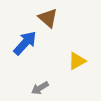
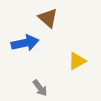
blue arrow: rotated 36 degrees clockwise
gray arrow: rotated 96 degrees counterclockwise
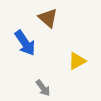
blue arrow: rotated 68 degrees clockwise
gray arrow: moved 3 px right
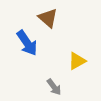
blue arrow: moved 2 px right
gray arrow: moved 11 px right, 1 px up
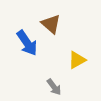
brown triangle: moved 3 px right, 6 px down
yellow triangle: moved 1 px up
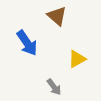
brown triangle: moved 6 px right, 8 px up
yellow triangle: moved 1 px up
